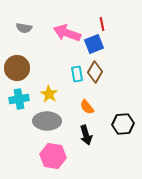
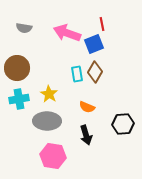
orange semicircle: rotated 28 degrees counterclockwise
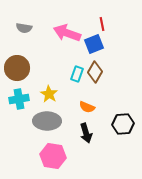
cyan rectangle: rotated 28 degrees clockwise
black arrow: moved 2 px up
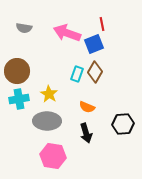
brown circle: moved 3 px down
